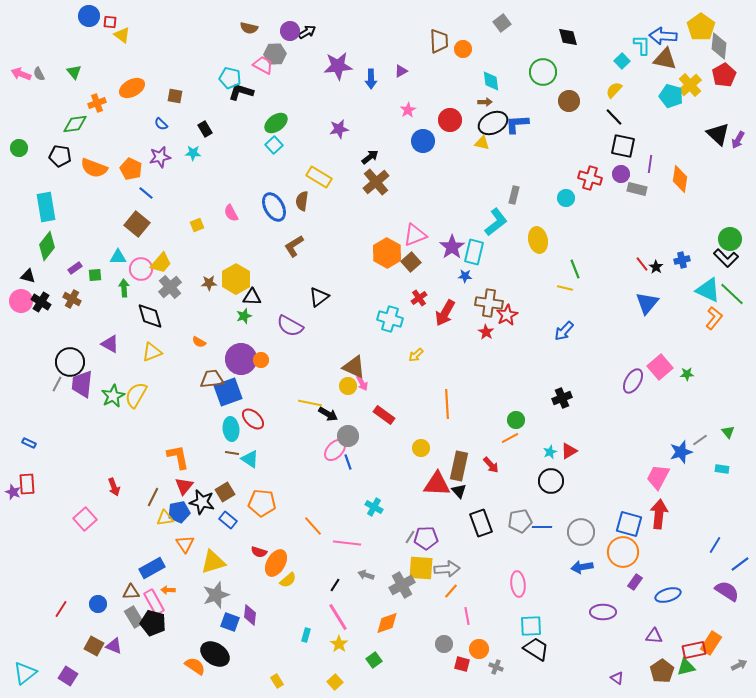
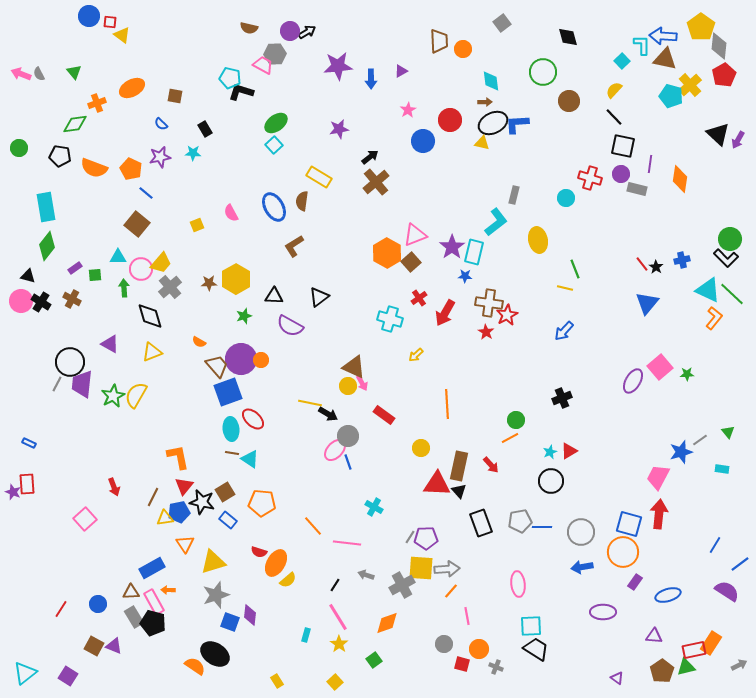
black triangle at (252, 297): moved 22 px right, 1 px up
brown trapezoid at (212, 379): moved 5 px right, 13 px up; rotated 55 degrees clockwise
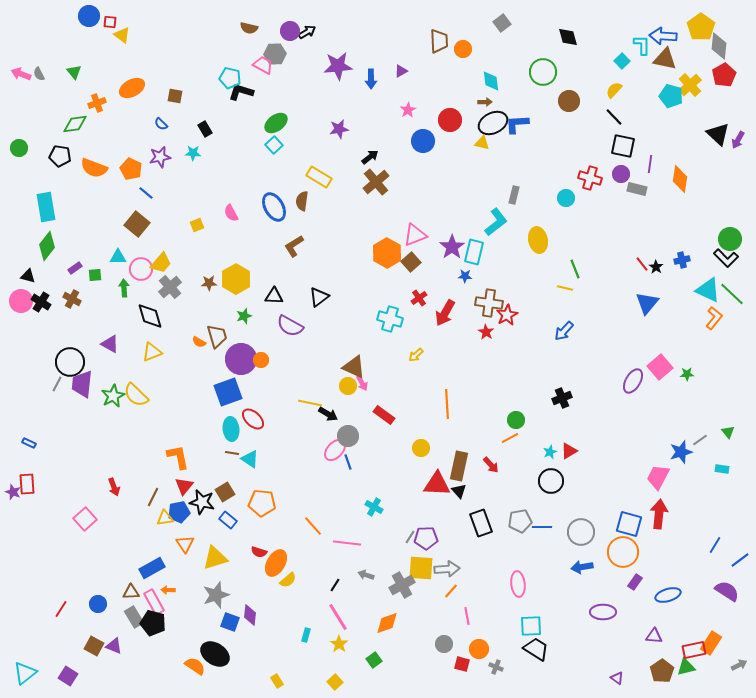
brown trapezoid at (217, 366): moved 30 px up; rotated 25 degrees clockwise
yellow semicircle at (136, 395): rotated 76 degrees counterclockwise
yellow triangle at (213, 562): moved 2 px right, 4 px up
blue line at (740, 564): moved 4 px up
